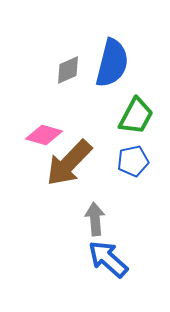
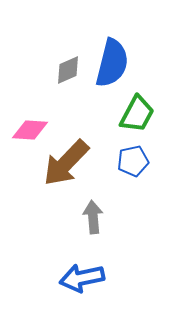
green trapezoid: moved 1 px right, 2 px up
pink diamond: moved 14 px left, 5 px up; rotated 12 degrees counterclockwise
brown arrow: moved 3 px left
gray arrow: moved 2 px left, 2 px up
blue arrow: moved 26 px left, 19 px down; rotated 54 degrees counterclockwise
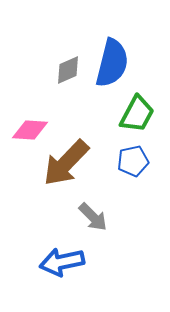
gray arrow: rotated 140 degrees clockwise
blue arrow: moved 20 px left, 16 px up
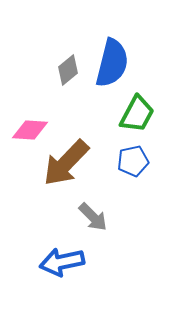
gray diamond: rotated 16 degrees counterclockwise
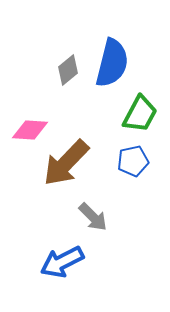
green trapezoid: moved 3 px right
blue arrow: rotated 15 degrees counterclockwise
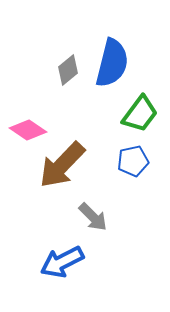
green trapezoid: rotated 9 degrees clockwise
pink diamond: moved 2 px left; rotated 30 degrees clockwise
brown arrow: moved 4 px left, 2 px down
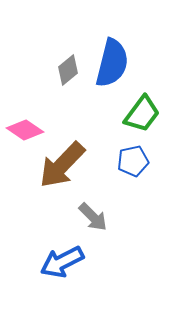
green trapezoid: moved 2 px right
pink diamond: moved 3 px left
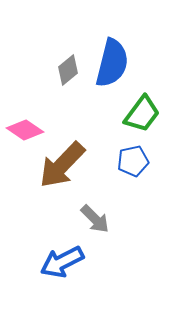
gray arrow: moved 2 px right, 2 px down
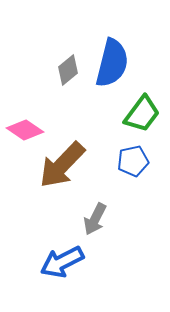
gray arrow: rotated 72 degrees clockwise
